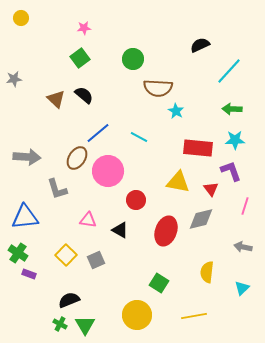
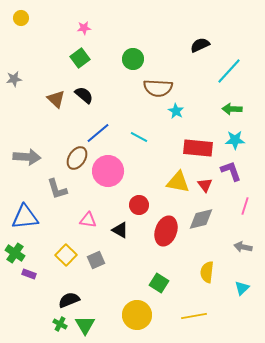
red triangle at (211, 189): moved 6 px left, 4 px up
red circle at (136, 200): moved 3 px right, 5 px down
green cross at (18, 253): moved 3 px left
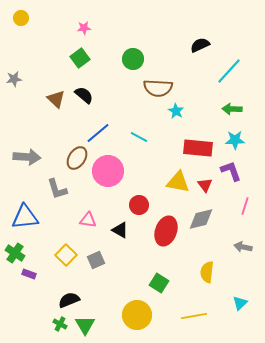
cyan triangle at (242, 288): moved 2 px left, 15 px down
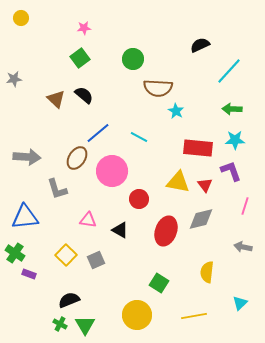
pink circle at (108, 171): moved 4 px right
red circle at (139, 205): moved 6 px up
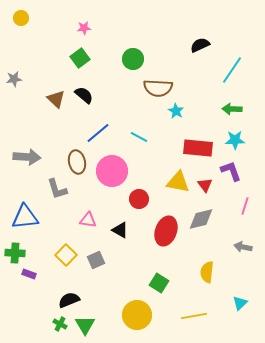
cyan line at (229, 71): moved 3 px right, 1 px up; rotated 8 degrees counterclockwise
brown ellipse at (77, 158): moved 4 px down; rotated 45 degrees counterclockwise
green cross at (15, 253): rotated 30 degrees counterclockwise
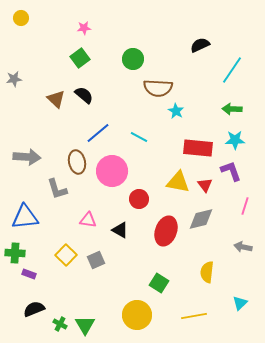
black semicircle at (69, 300): moved 35 px left, 9 px down
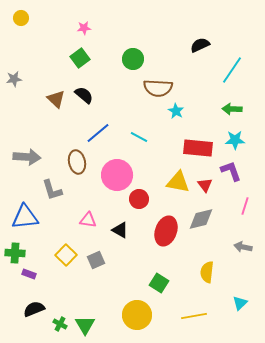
pink circle at (112, 171): moved 5 px right, 4 px down
gray L-shape at (57, 189): moved 5 px left, 1 px down
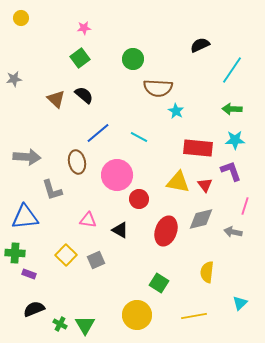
gray arrow at (243, 247): moved 10 px left, 15 px up
